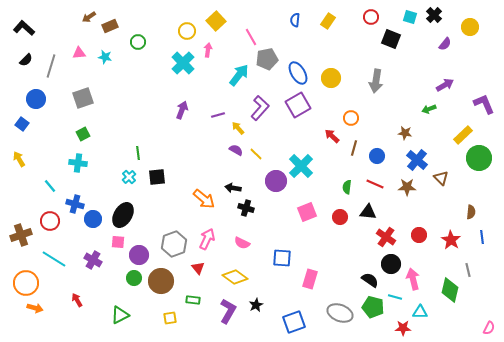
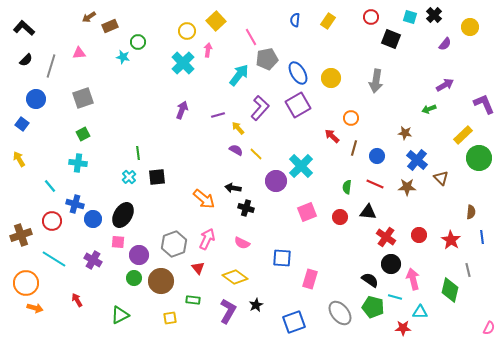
cyan star at (105, 57): moved 18 px right
red circle at (50, 221): moved 2 px right
gray ellipse at (340, 313): rotated 30 degrees clockwise
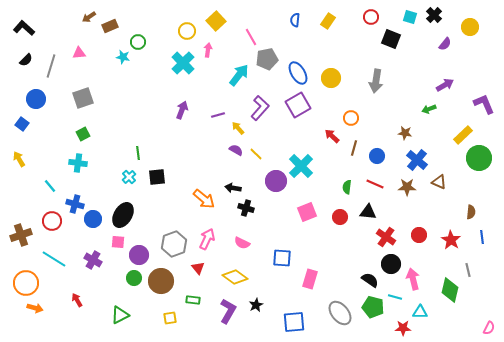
brown triangle at (441, 178): moved 2 px left, 4 px down; rotated 21 degrees counterclockwise
blue square at (294, 322): rotated 15 degrees clockwise
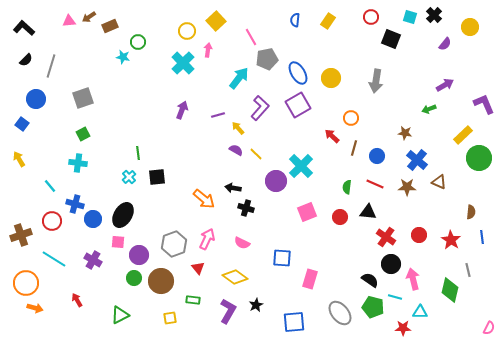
pink triangle at (79, 53): moved 10 px left, 32 px up
cyan arrow at (239, 75): moved 3 px down
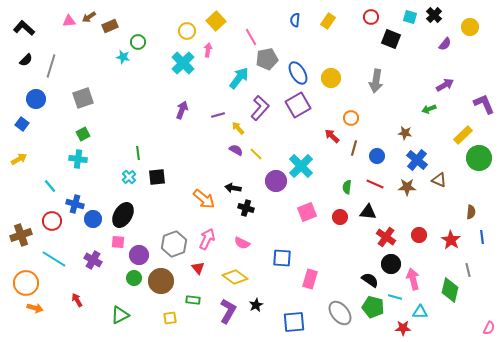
yellow arrow at (19, 159): rotated 91 degrees clockwise
cyan cross at (78, 163): moved 4 px up
brown triangle at (439, 182): moved 2 px up
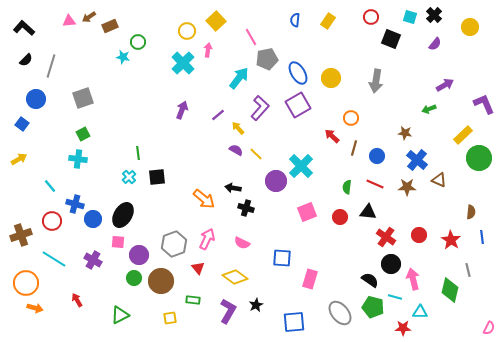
purple semicircle at (445, 44): moved 10 px left
purple line at (218, 115): rotated 24 degrees counterclockwise
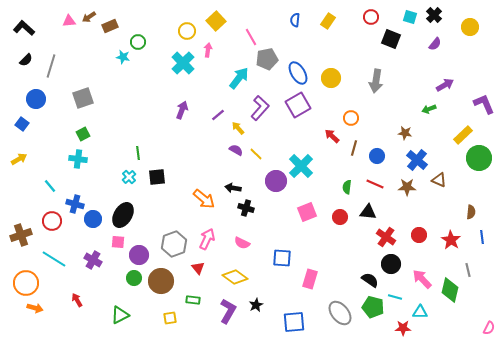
pink arrow at (413, 279): moved 9 px right; rotated 30 degrees counterclockwise
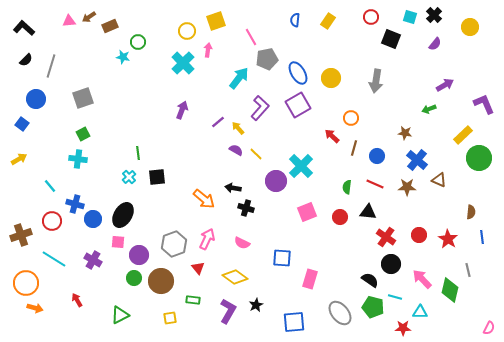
yellow square at (216, 21): rotated 24 degrees clockwise
purple line at (218, 115): moved 7 px down
red star at (451, 240): moved 3 px left, 1 px up
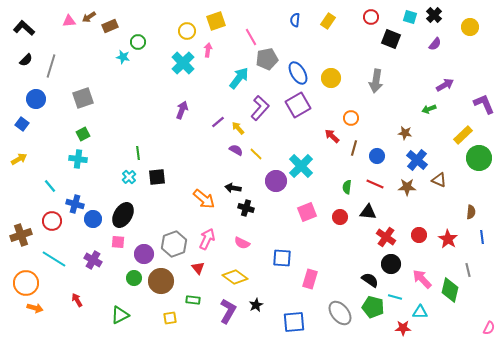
purple circle at (139, 255): moved 5 px right, 1 px up
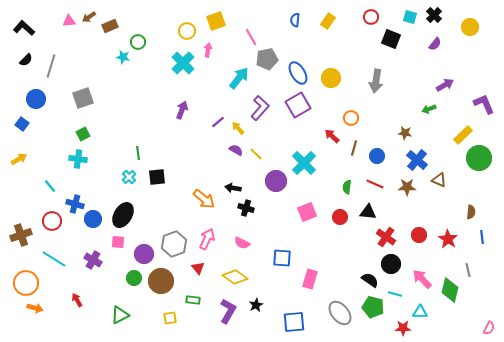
cyan cross at (301, 166): moved 3 px right, 3 px up
cyan line at (395, 297): moved 3 px up
